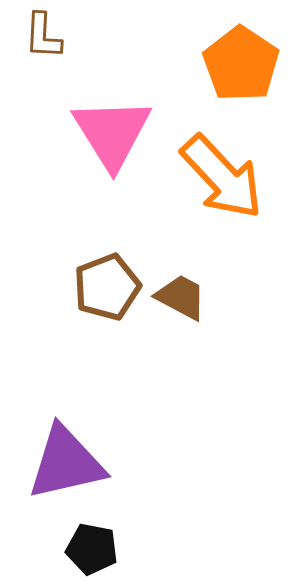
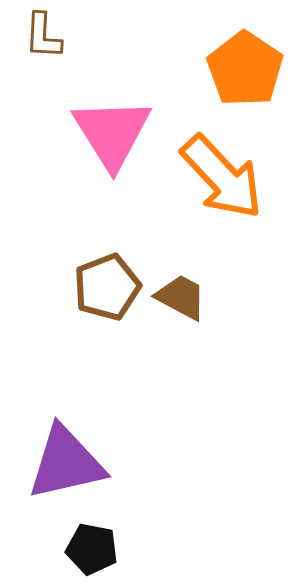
orange pentagon: moved 4 px right, 5 px down
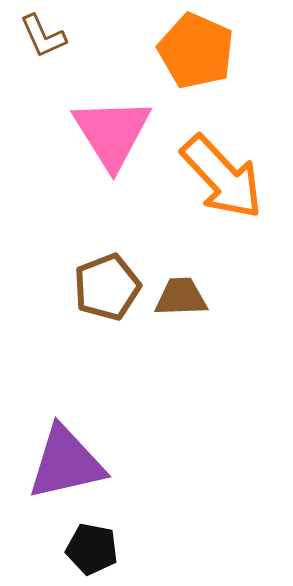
brown L-shape: rotated 27 degrees counterclockwise
orange pentagon: moved 49 px left, 18 px up; rotated 10 degrees counterclockwise
brown trapezoid: rotated 30 degrees counterclockwise
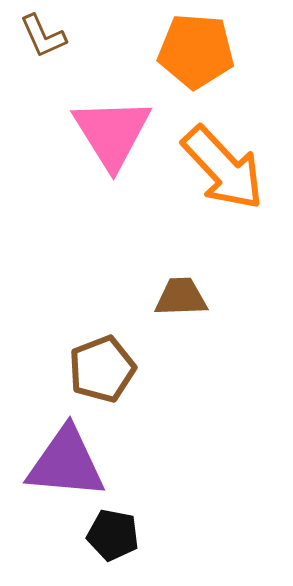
orange pentagon: rotated 20 degrees counterclockwise
orange arrow: moved 1 px right, 9 px up
brown pentagon: moved 5 px left, 82 px down
purple triangle: rotated 18 degrees clockwise
black pentagon: moved 21 px right, 14 px up
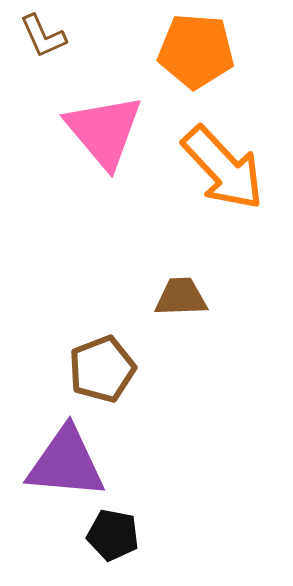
pink triangle: moved 8 px left, 2 px up; rotated 8 degrees counterclockwise
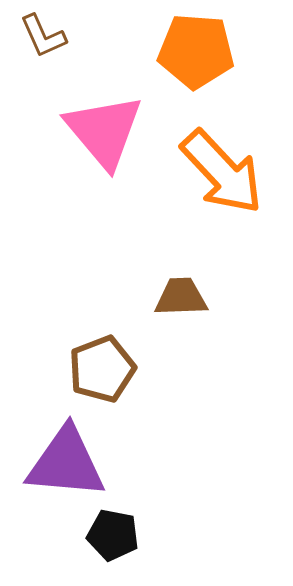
orange arrow: moved 1 px left, 4 px down
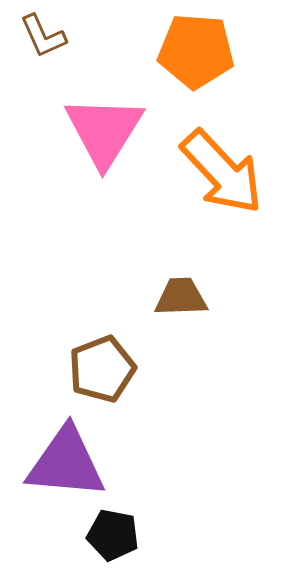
pink triangle: rotated 12 degrees clockwise
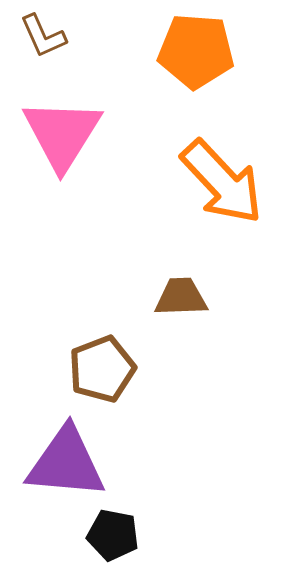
pink triangle: moved 42 px left, 3 px down
orange arrow: moved 10 px down
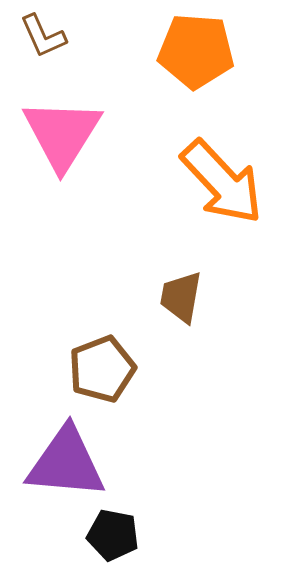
brown trapezoid: rotated 78 degrees counterclockwise
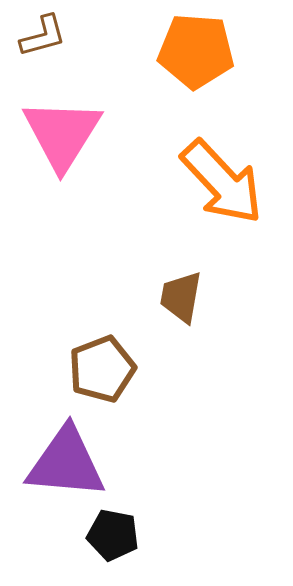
brown L-shape: rotated 81 degrees counterclockwise
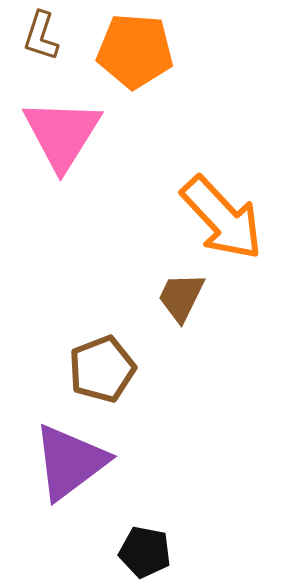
brown L-shape: moved 2 px left; rotated 123 degrees clockwise
orange pentagon: moved 61 px left
orange arrow: moved 36 px down
brown trapezoid: rotated 16 degrees clockwise
purple triangle: moved 4 px right, 1 px up; rotated 42 degrees counterclockwise
black pentagon: moved 32 px right, 17 px down
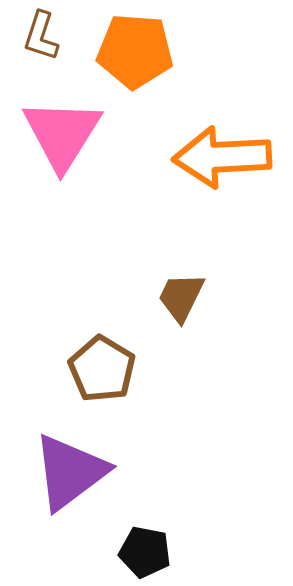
orange arrow: moved 61 px up; rotated 130 degrees clockwise
brown pentagon: rotated 20 degrees counterclockwise
purple triangle: moved 10 px down
